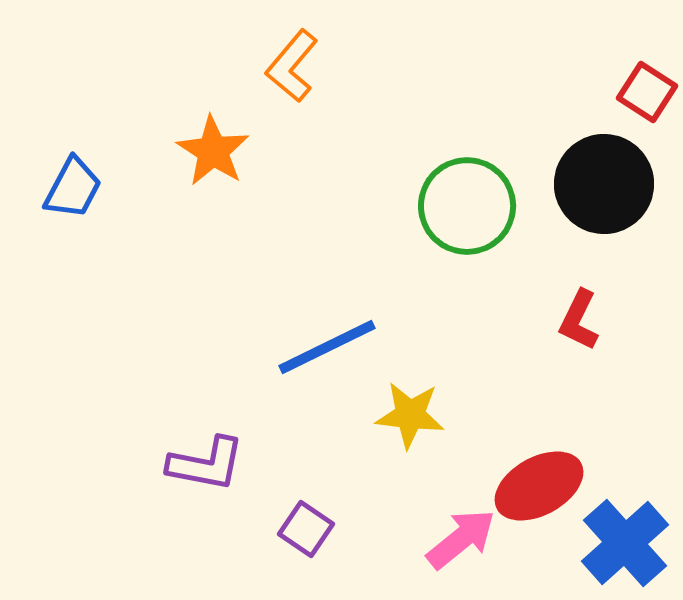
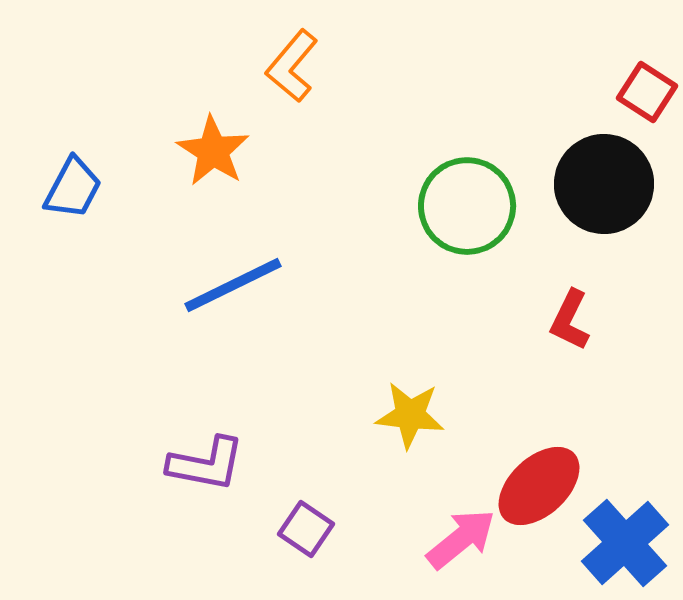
red L-shape: moved 9 px left
blue line: moved 94 px left, 62 px up
red ellipse: rotated 14 degrees counterclockwise
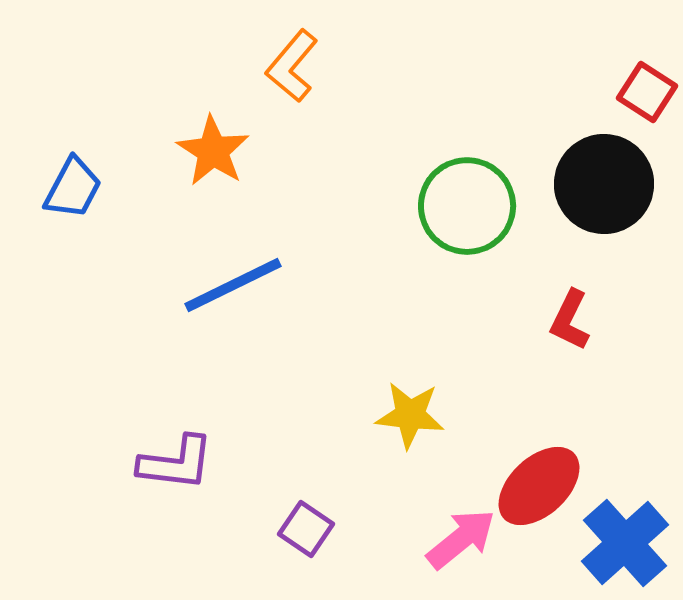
purple L-shape: moved 30 px left, 1 px up; rotated 4 degrees counterclockwise
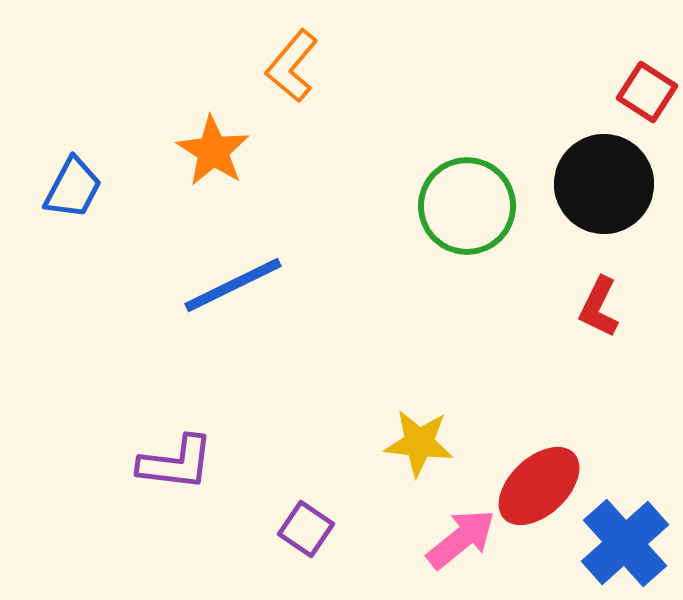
red L-shape: moved 29 px right, 13 px up
yellow star: moved 9 px right, 28 px down
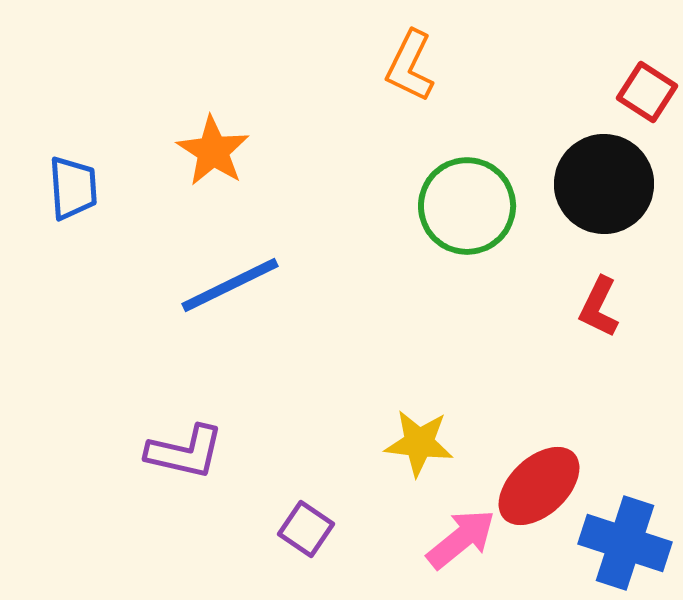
orange L-shape: moved 118 px right; rotated 14 degrees counterclockwise
blue trapezoid: rotated 32 degrees counterclockwise
blue line: moved 3 px left
purple L-shape: moved 9 px right, 11 px up; rotated 6 degrees clockwise
blue cross: rotated 30 degrees counterclockwise
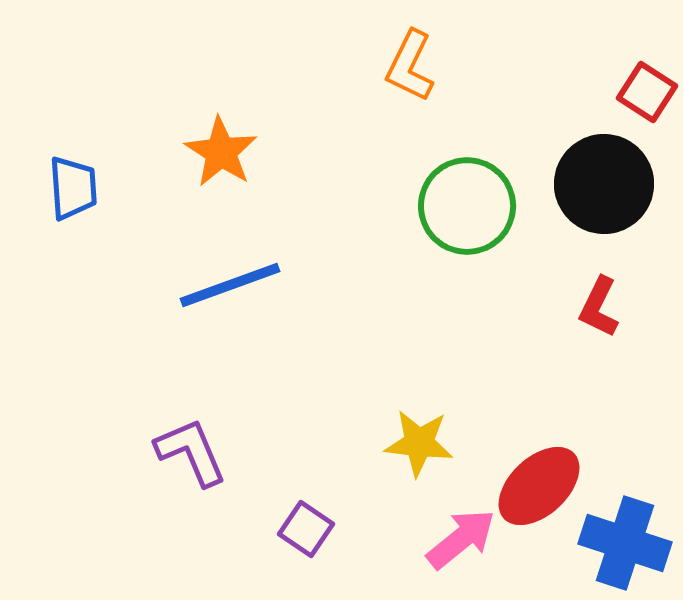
orange star: moved 8 px right, 1 px down
blue line: rotated 6 degrees clockwise
purple L-shape: moved 6 px right; rotated 126 degrees counterclockwise
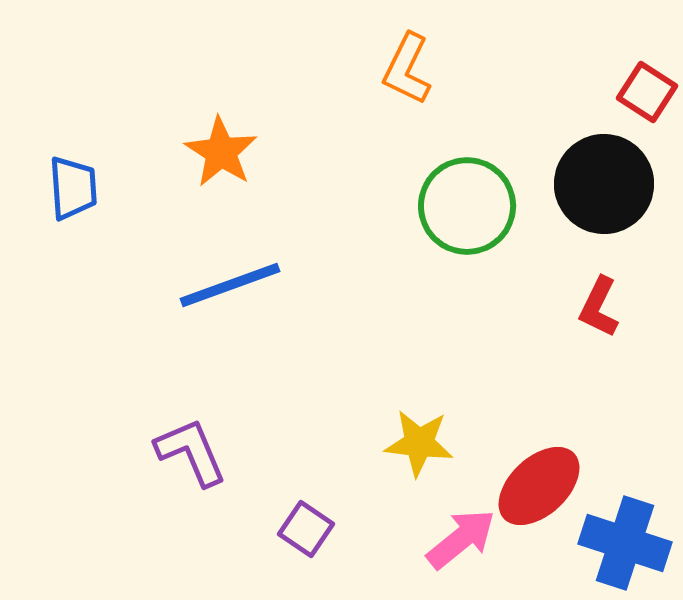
orange L-shape: moved 3 px left, 3 px down
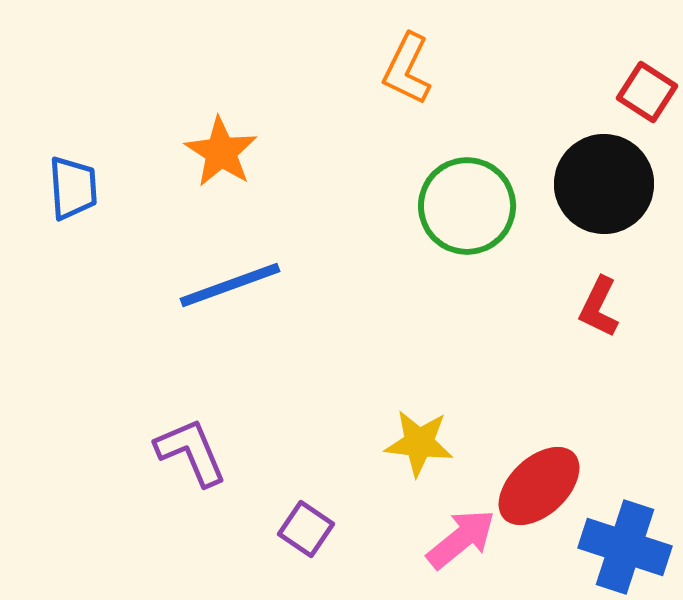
blue cross: moved 4 px down
